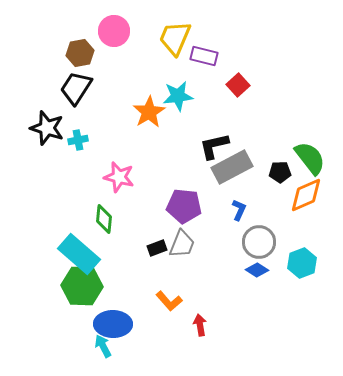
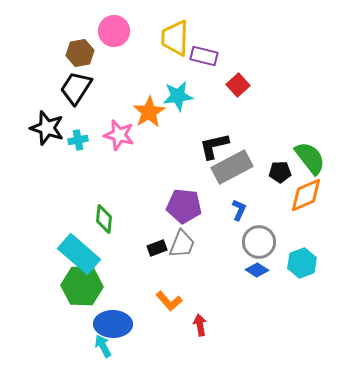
yellow trapezoid: rotated 21 degrees counterclockwise
pink star: moved 42 px up
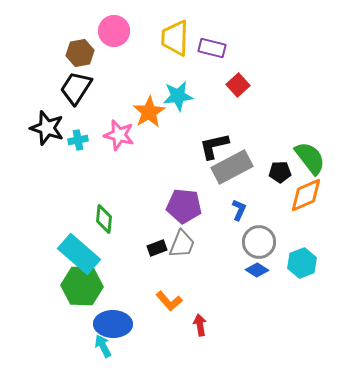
purple rectangle: moved 8 px right, 8 px up
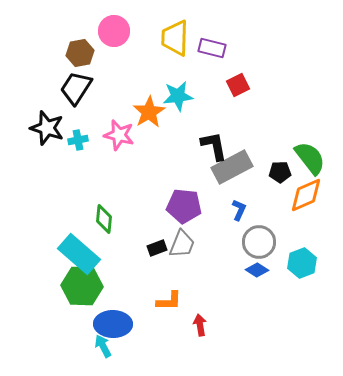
red square: rotated 15 degrees clockwise
black L-shape: rotated 92 degrees clockwise
orange L-shape: rotated 48 degrees counterclockwise
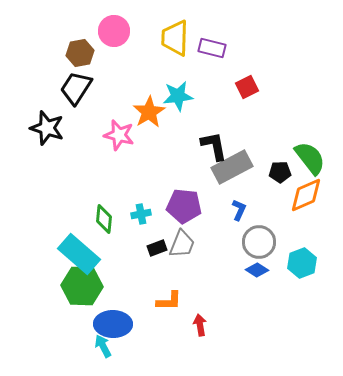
red square: moved 9 px right, 2 px down
cyan cross: moved 63 px right, 74 px down
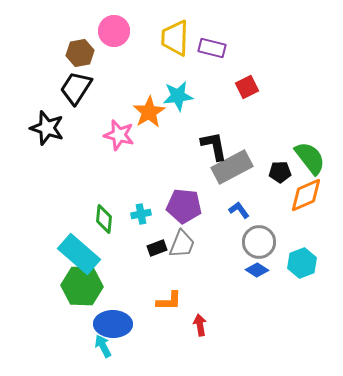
blue L-shape: rotated 60 degrees counterclockwise
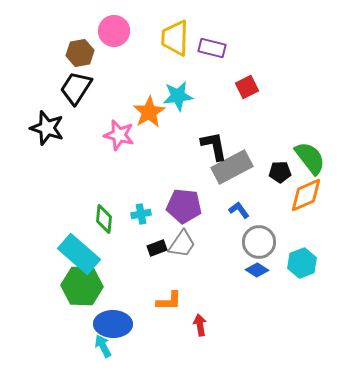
gray trapezoid: rotated 12 degrees clockwise
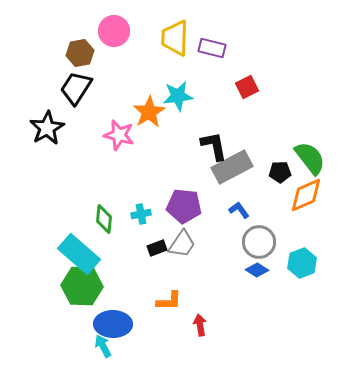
black star: rotated 24 degrees clockwise
